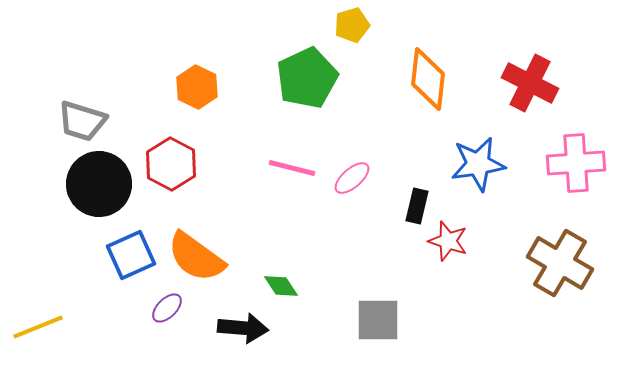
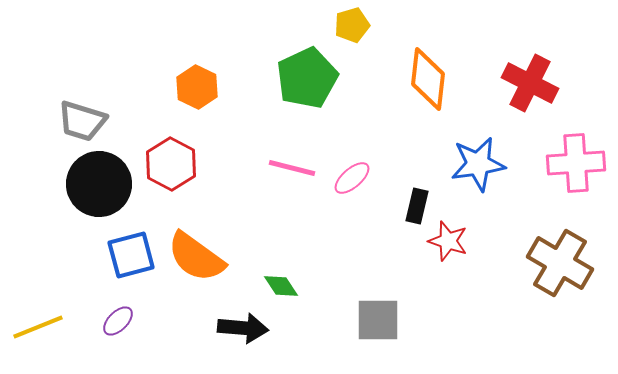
blue square: rotated 9 degrees clockwise
purple ellipse: moved 49 px left, 13 px down
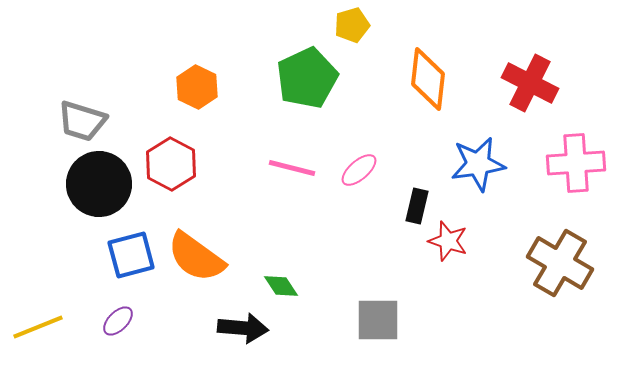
pink ellipse: moved 7 px right, 8 px up
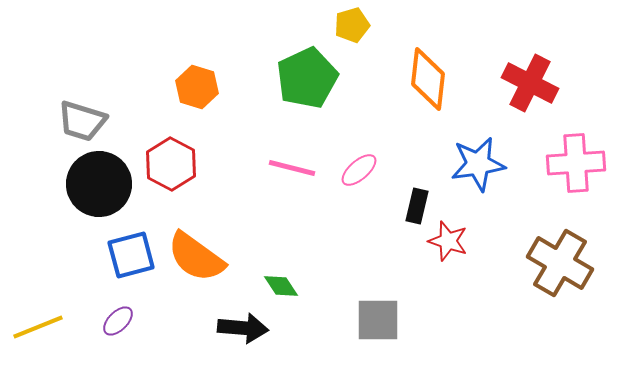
orange hexagon: rotated 9 degrees counterclockwise
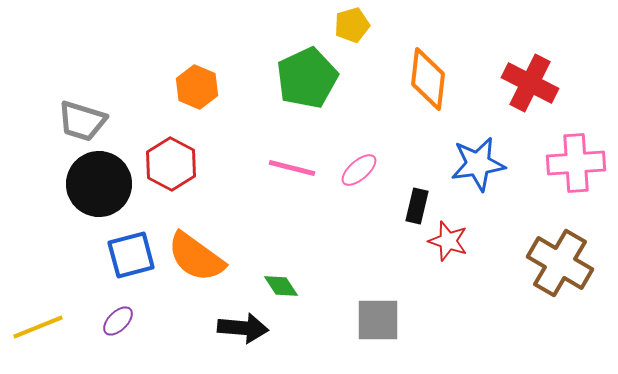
orange hexagon: rotated 6 degrees clockwise
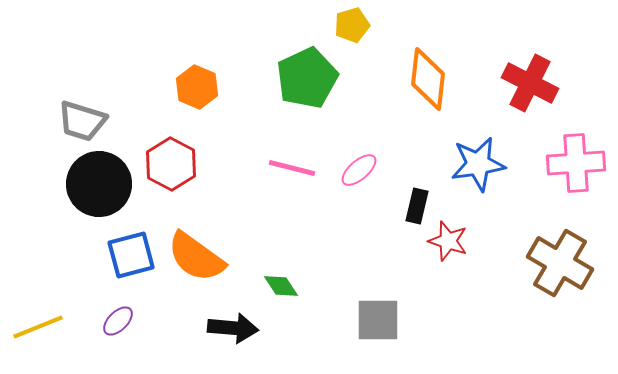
black arrow: moved 10 px left
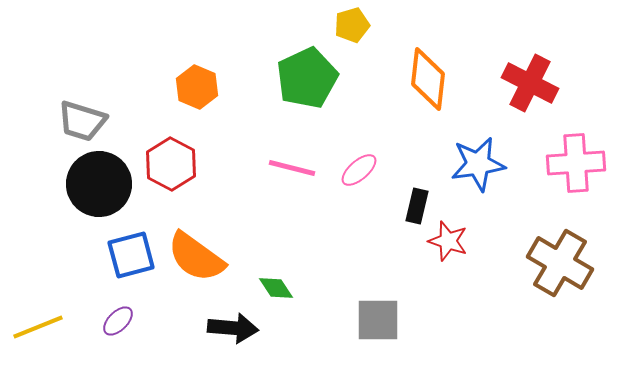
green diamond: moved 5 px left, 2 px down
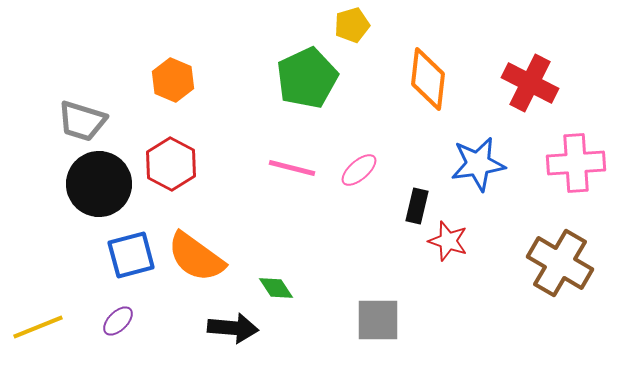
orange hexagon: moved 24 px left, 7 px up
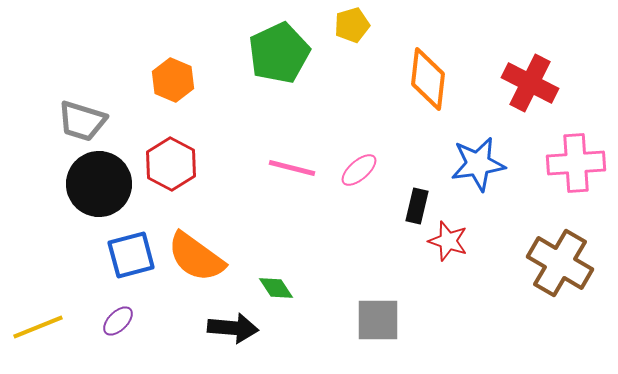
green pentagon: moved 28 px left, 25 px up
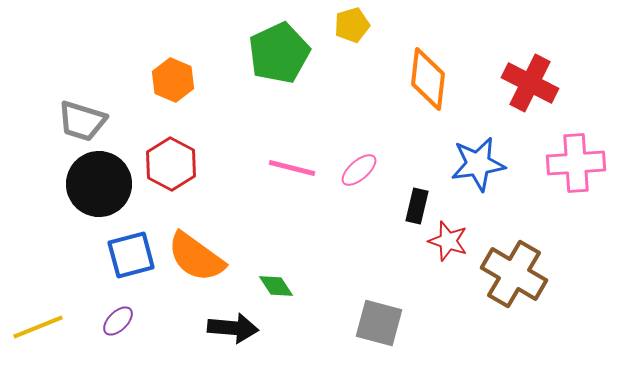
brown cross: moved 46 px left, 11 px down
green diamond: moved 2 px up
gray square: moved 1 px right, 3 px down; rotated 15 degrees clockwise
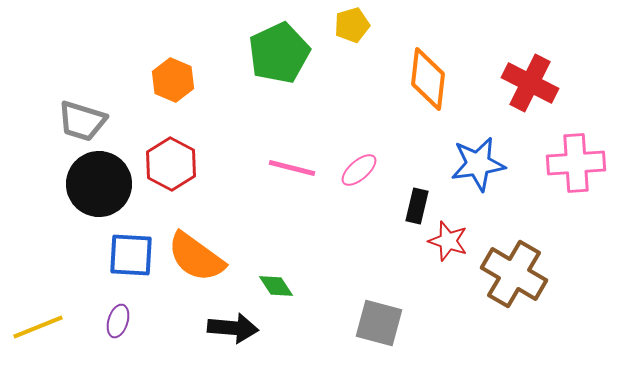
blue square: rotated 18 degrees clockwise
purple ellipse: rotated 28 degrees counterclockwise
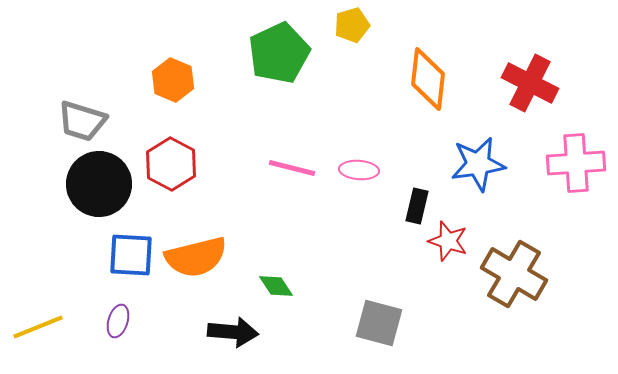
pink ellipse: rotated 45 degrees clockwise
orange semicircle: rotated 50 degrees counterclockwise
black arrow: moved 4 px down
